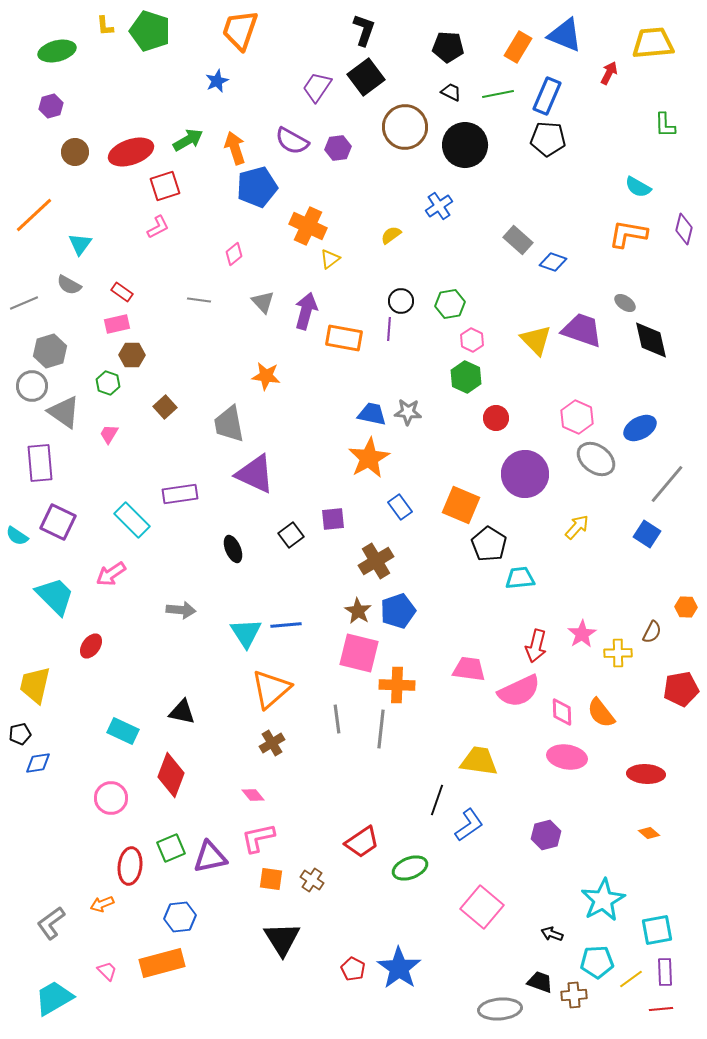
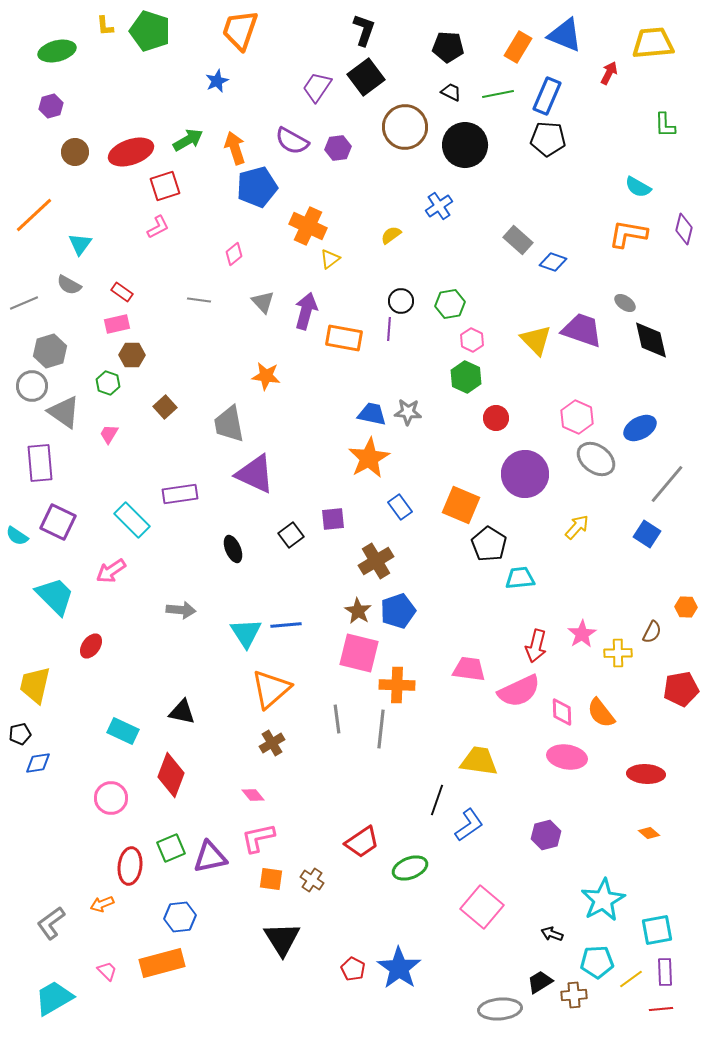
pink arrow at (111, 574): moved 3 px up
black trapezoid at (540, 982): rotated 52 degrees counterclockwise
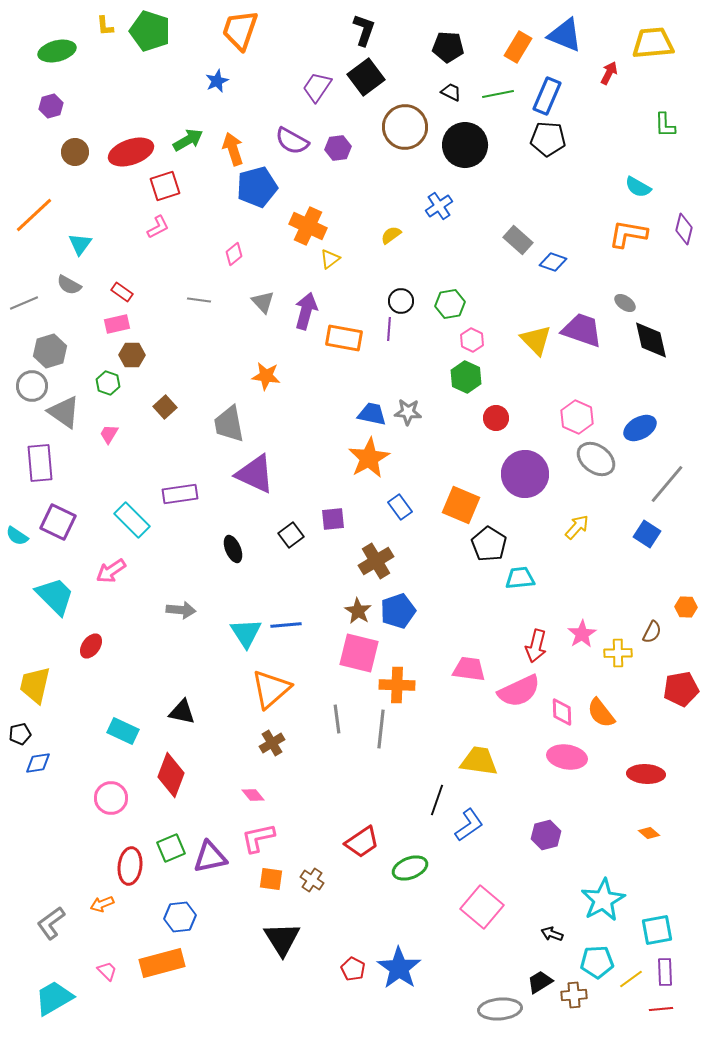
orange arrow at (235, 148): moved 2 px left, 1 px down
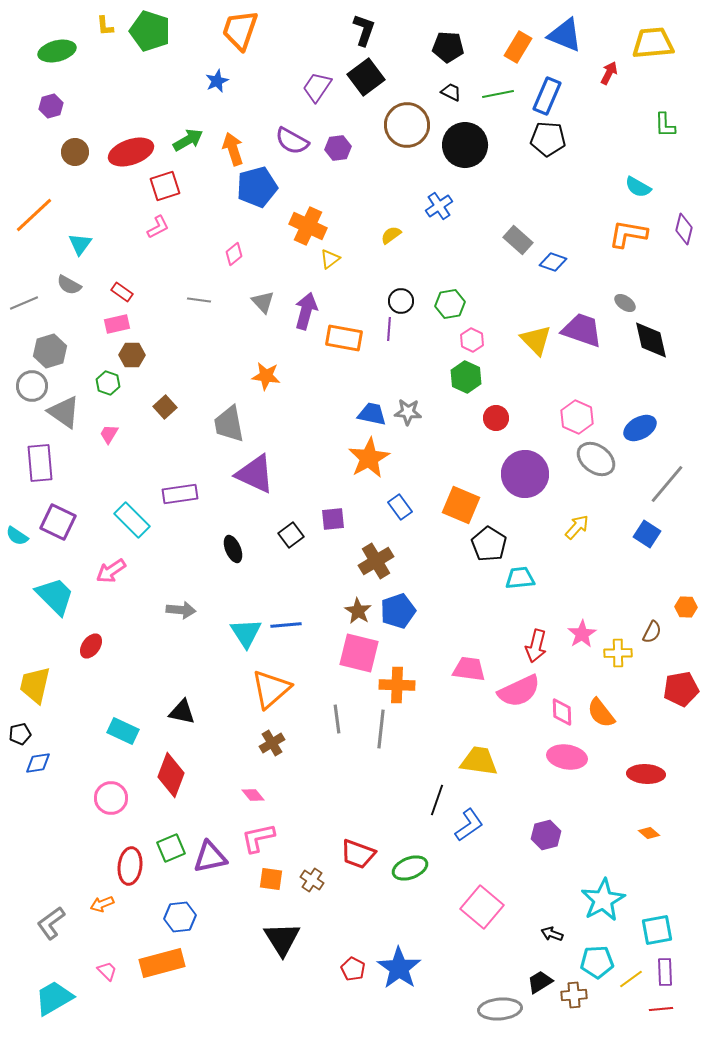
brown circle at (405, 127): moved 2 px right, 2 px up
red trapezoid at (362, 842): moved 4 px left, 12 px down; rotated 54 degrees clockwise
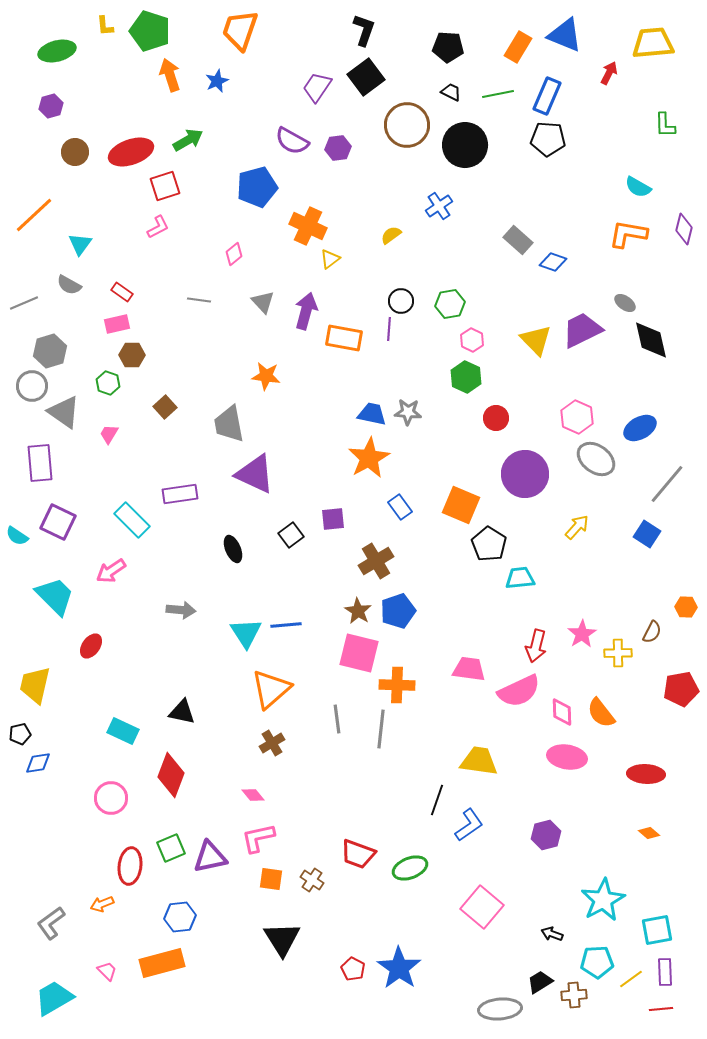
orange arrow at (233, 149): moved 63 px left, 74 px up
purple trapezoid at (582, 330): rotated 45 degrees counterclockwise
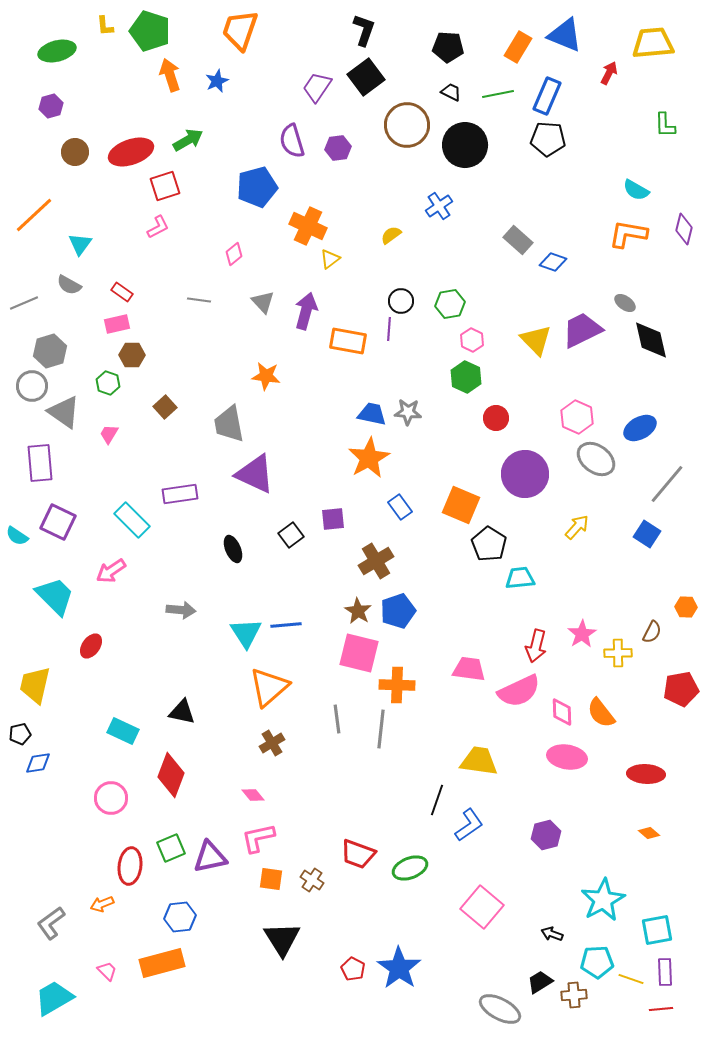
purple semicircle at (292, 141): rotated 44 degrees clockwise
cyan semicircle at (638, 187): moved 2 px left, 3 px down
orange rectangle at (344, 338): moved 4 px right, 3 px down
orange triangle at (271, 689): moved 2 px left, 2 px up
yellow line at (631, 979): rotated 55 degrees clockwise
gray ellipse at (500, 1009): rotated 33 degrees clockwise
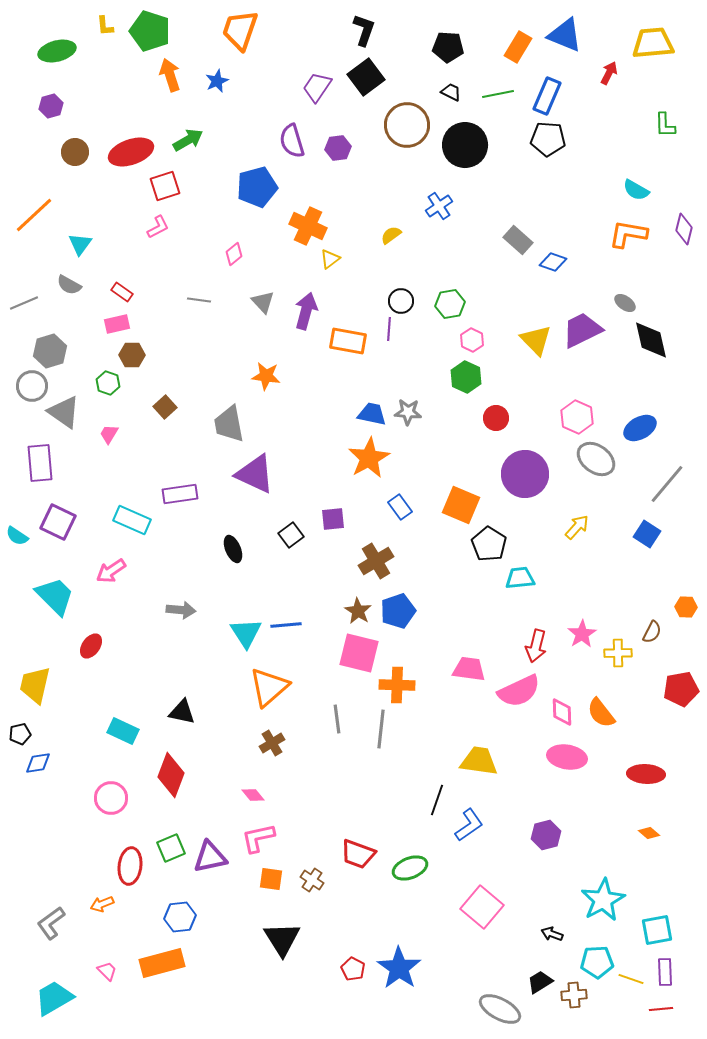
cyan rectangle at (132, 520): rotated 21 degrees counterclockwise
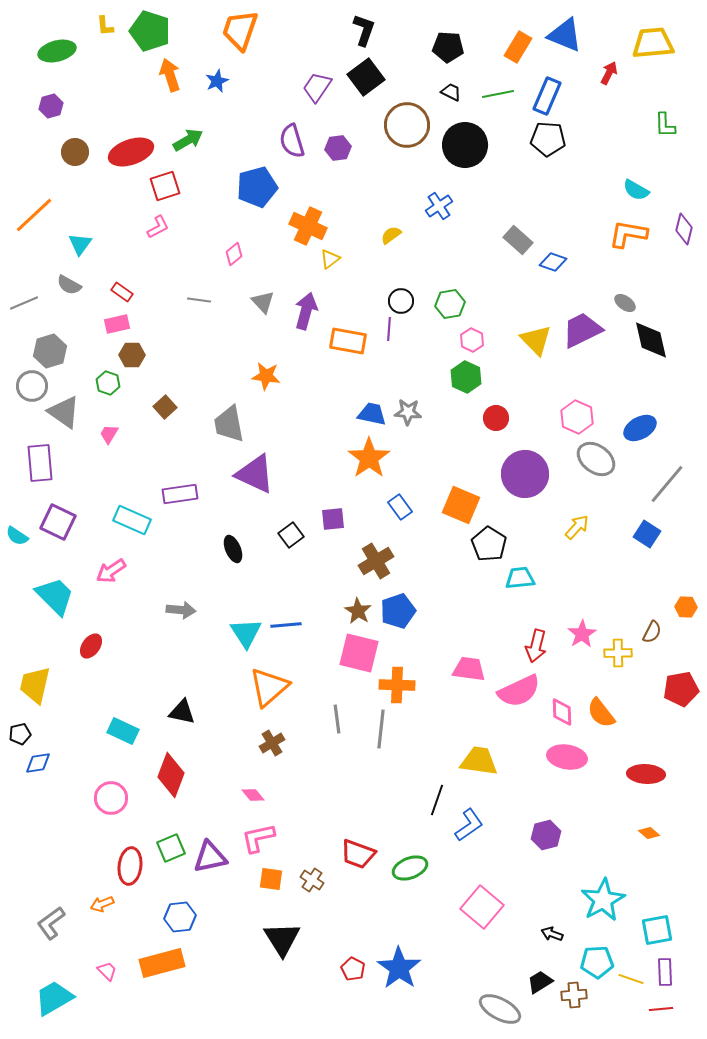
orange star at (369, 458): rotated 6 degrees counterclockwise
